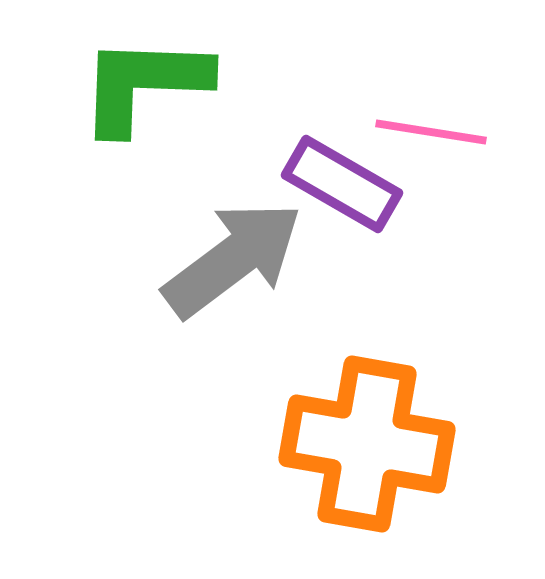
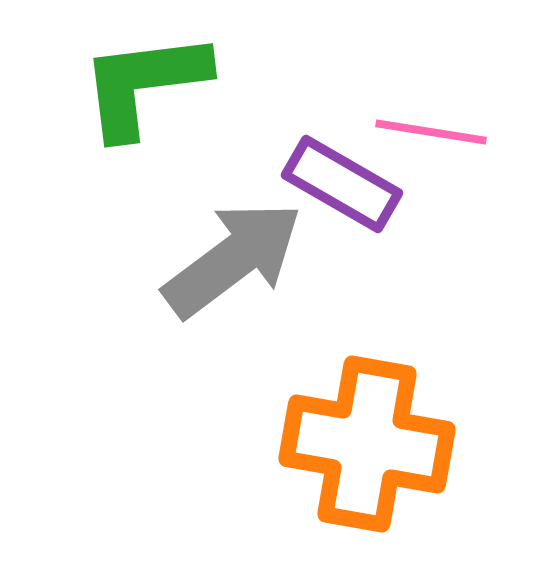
green L-shape: rotated 9 degrees counterclockwise
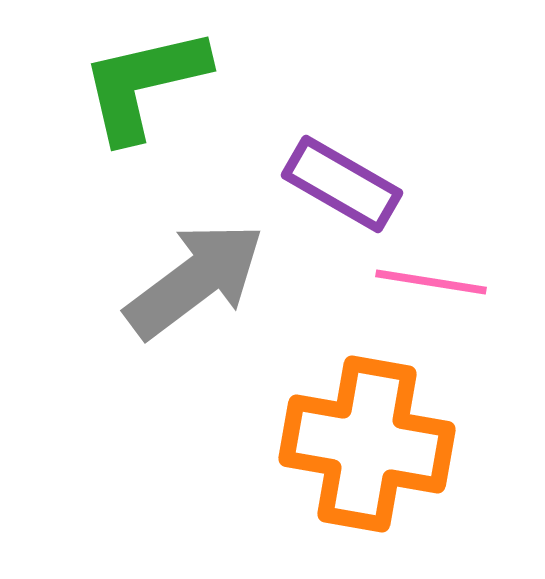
green L-shape: rotated 6 degrees counterclockwise
pink line: moved 150 px down
gray arrow: moved 38 px left, 21 px down
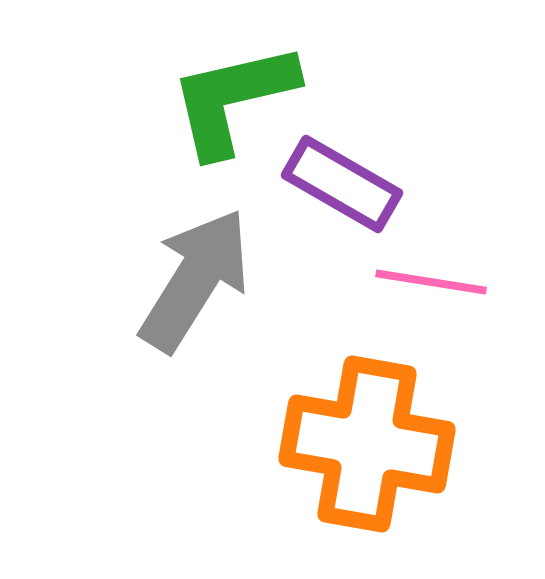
green L-shape: moved 89 px right, 15 px down
gray arrow: rotated 21 degrees counterclockwise
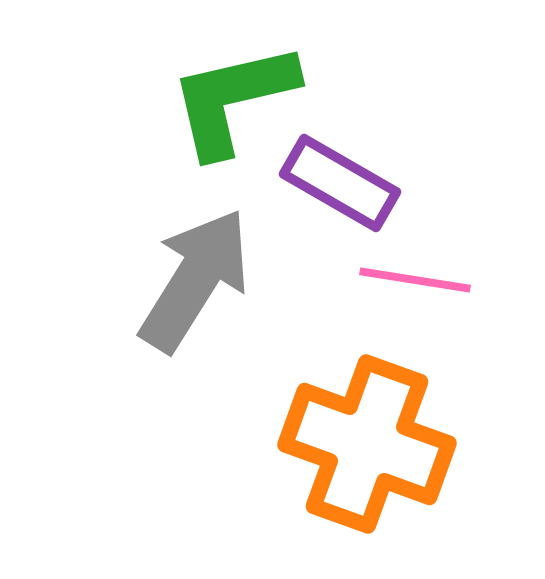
purple rectangle: moved 2 px left, 1 px up
pink line: moved 16 px left, 2 px up
orange cross: rotated 10 degrees clockwise
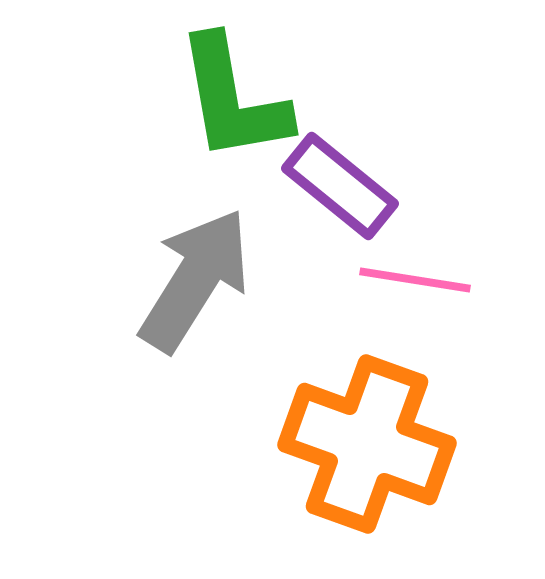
green L-shape: rotated 87 degrees counterclockwise
purple rectangle: moved 3 px down; rotated 9 degrees clockwise
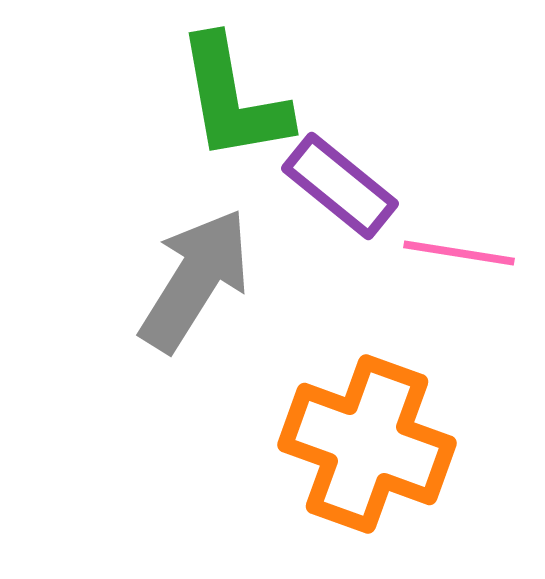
pink line: moved 44 px right, 27 px up
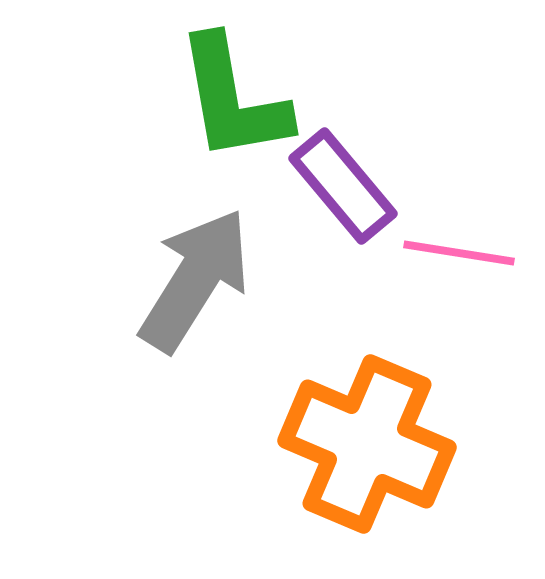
purple rectangle: moved 3 px right; rotated 11 degrees clockwise
orange cross: rotated 3 degrees clockwise
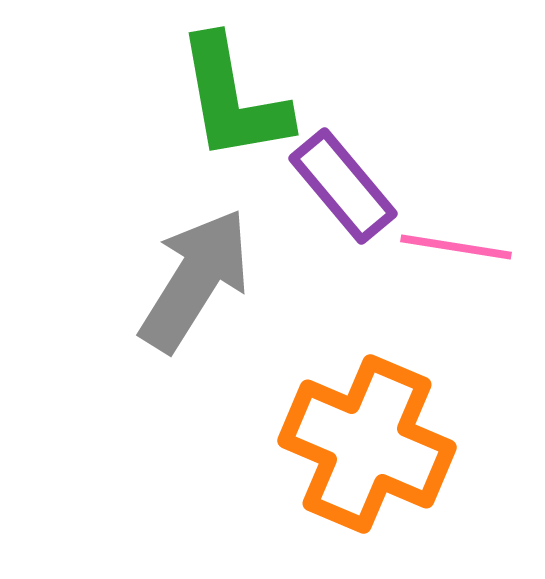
pink line: moved 3 px left, 6 px up
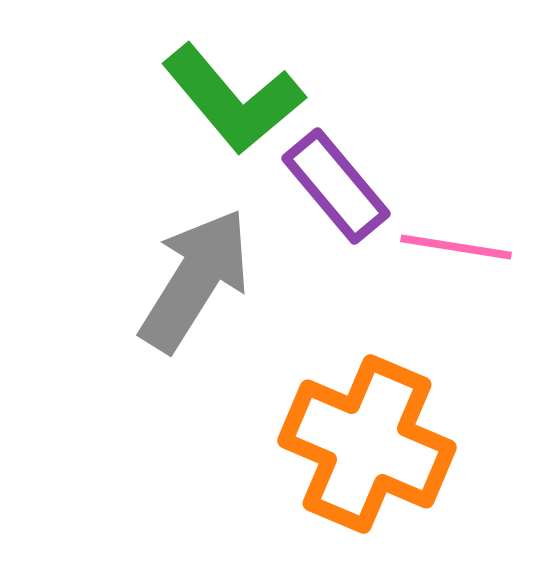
green L-shape: rotated 30 degrees counterclockwise
purple rectangle: moved 7 px left
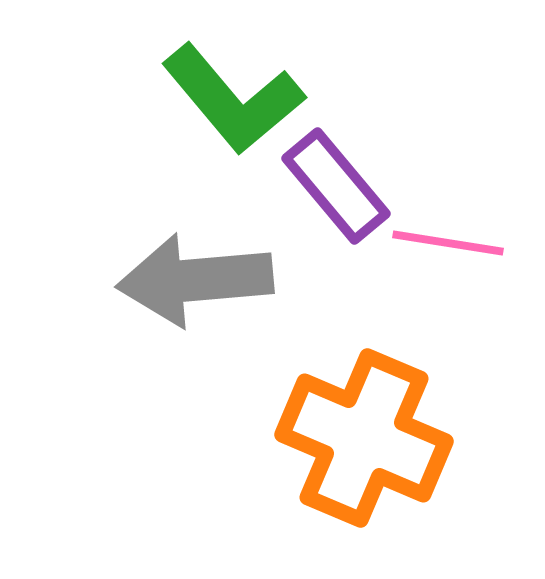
pink line: moved 8 px left, 4 px up
gray arrow: rotated 127 degrees counterclockwise
orange cross: moved 3 px left, 6 px up
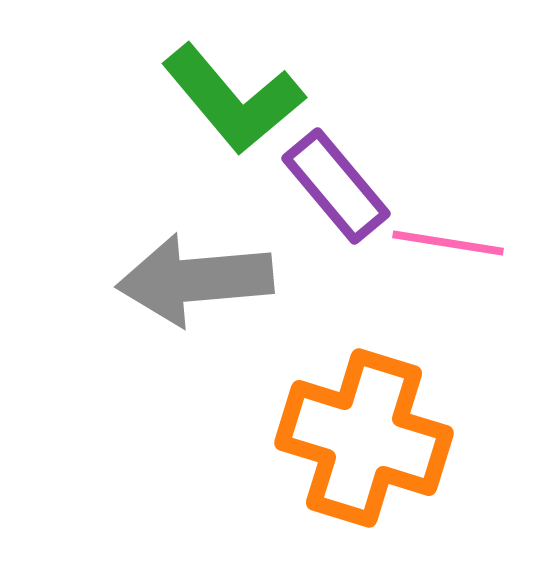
orange cross: rotated 6 degrees counterclockwise
